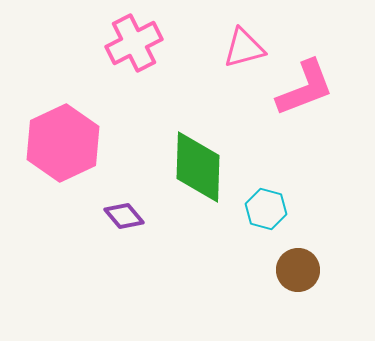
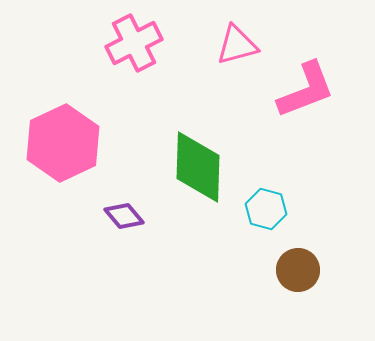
pink triangle: moved 7 px left, 3 px up
pink L-shape: moved 1 px right, 2 px down
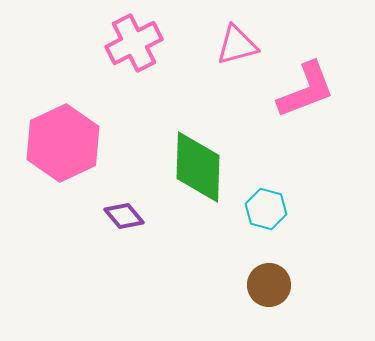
brown circle: moved 29 px left, 15 px down
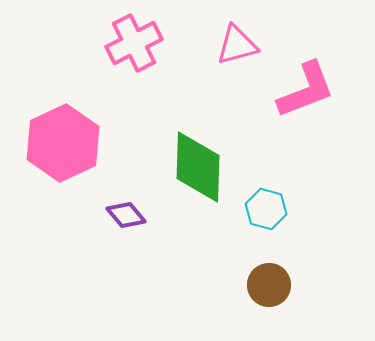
purple diamond: moved 2 px right, 1 px up
